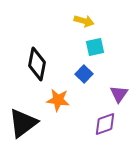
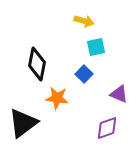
cyan square: moved 1 px right
purple triangle: rotated 42 degrees counterclockwise
orange star: moved 1 px left, 2 px up
purple diamond: moved 2 px right, 4 px down
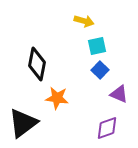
cyan square: moved 1 px right, 1 px up
blue square: moved 16 px right, 4 px up
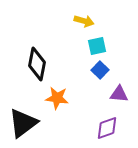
purple triangle: rotated 18 degrees counterclockwise
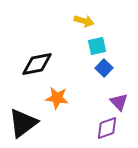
black diamond: rotated 68 degrees clockwise
blue square: moved 4 px right, 2 px up
purple triangle: moved 8 px down; rotated 42 degrees clockwise
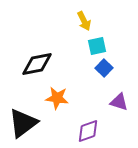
yellow arrow: rotated 48 degrees clockwise
purple triangle: rotated 30 degrees counterclockwise
purple diamond: moved 19 px left, 3 px down
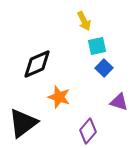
black diamond: rotated 12 degrees counterclockwise
orange star: moved 2 px right, 1 px up; rotated 10 degrees clockwise
purple diamond: rotated 30 degrees counterclockwise
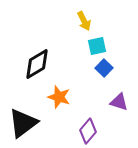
black diamond: rotated 8 degrees counterclockwise
